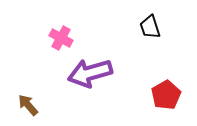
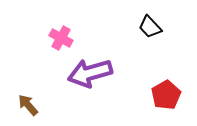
black trapezoid: rotated 25 degrees counterclockwise
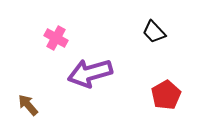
black trapezoid: moved 4 px right, 5 px down
pink cross: moved 5 px left
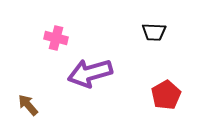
black trapezoid: rotated 45 degrees counterclockwise
pink cross: rotated 15 degrees counterclockwise
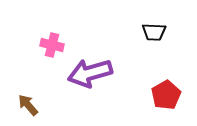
pink cross: moved 4 px left, 7 px down
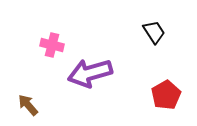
black trapezoid: rotated 125 degrees counterclockwise
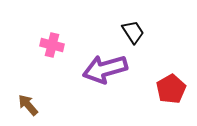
black trapezoid: moved 21 px left
purple arrow: moved 15 px right, 4 px up
red pentagon: moved 5 px right, 6 px up
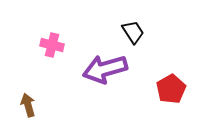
brown arrow: rotated 25 degrees clockwise
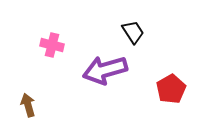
purple arrow: moved 1 px down
